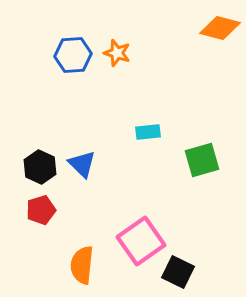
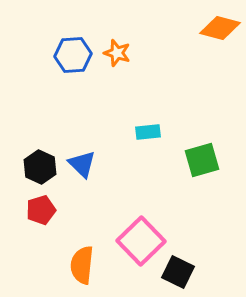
pink square: rotated 9 degrees counterclockwise
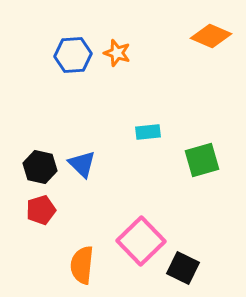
orange diamond: moved 9 px left, 8 px down; rotated 9 degrees clockwise
black hexagon: rotated 12 degrees counterclockwise
black square: moved 5 px right, 4 px up
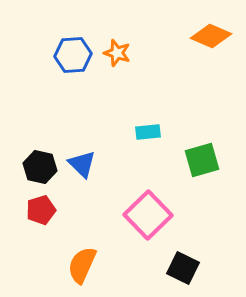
pink square: moved 7 px right, 26 px up
orange semicircle: rotated 18 degrees clockwise
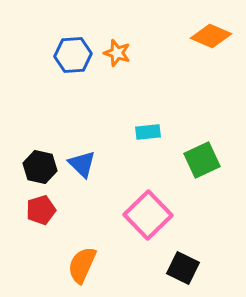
green square: rotated 9 degrees counterclockwise
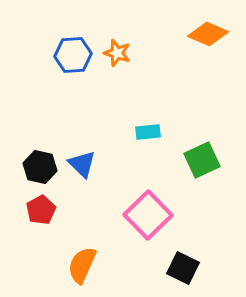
orange diamond: moved 3 px left, 2 px up
red pentagon: rotated 12 degrees counterclockwise
